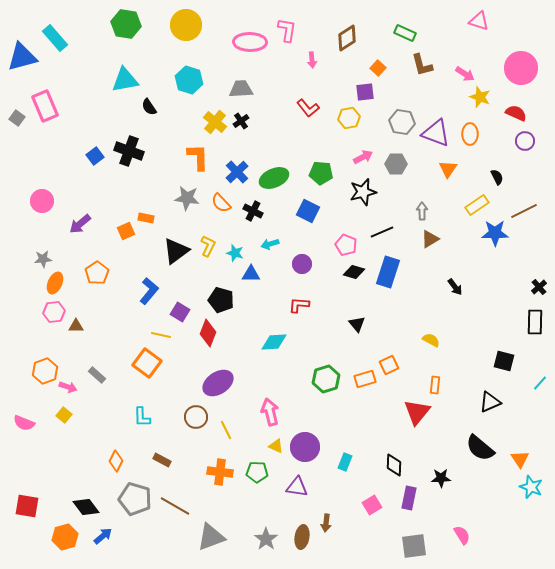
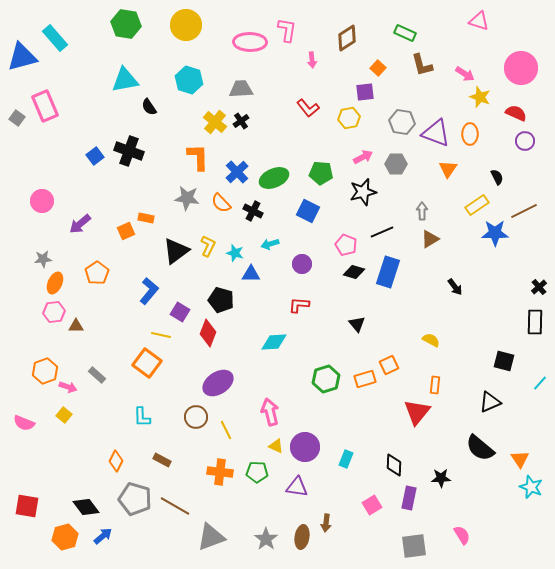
cyan rectangle at (345, 462): moved 1 px right, 3 px up
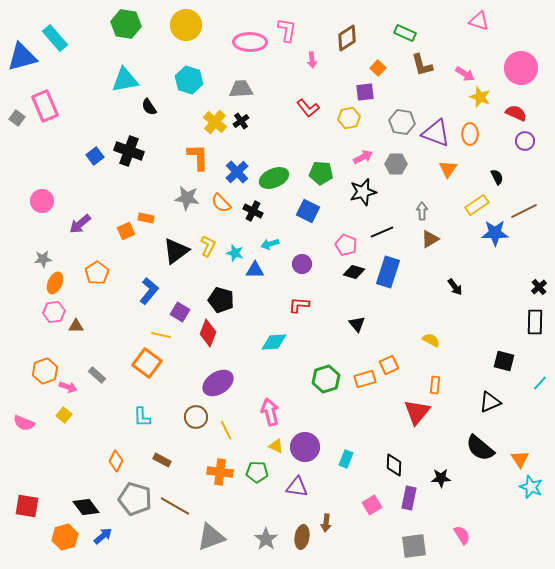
blue triangle at (251, 274): moved 4 px right, 4 px up
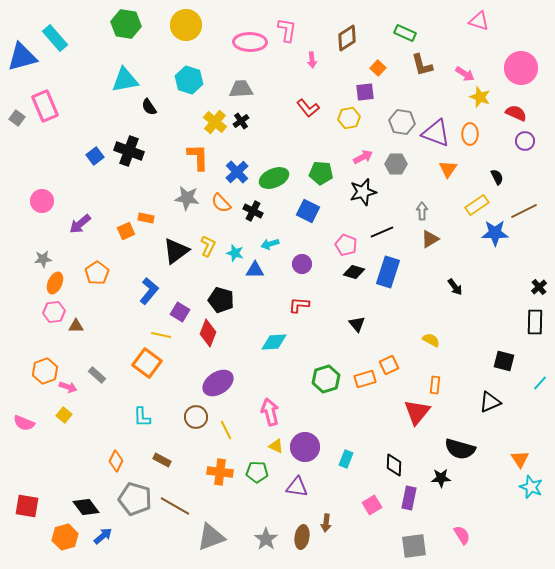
black semicircle at (480, 448): moved 20 px left, 1 px down; rotated 24 degrees counterclockwise
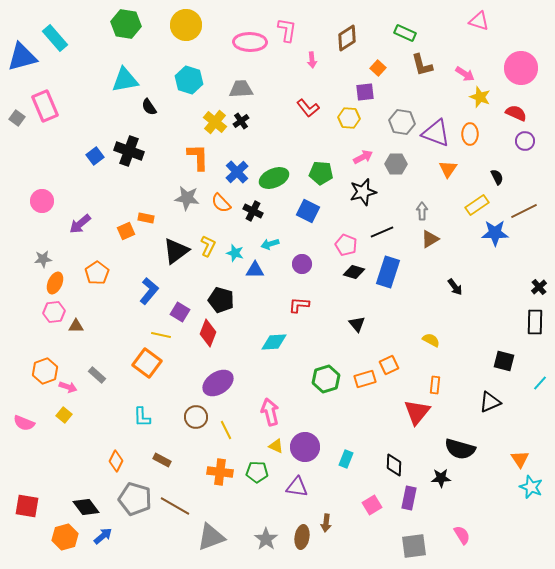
yellow hexagon at (349, 118): rotated 15 degrees clockwise
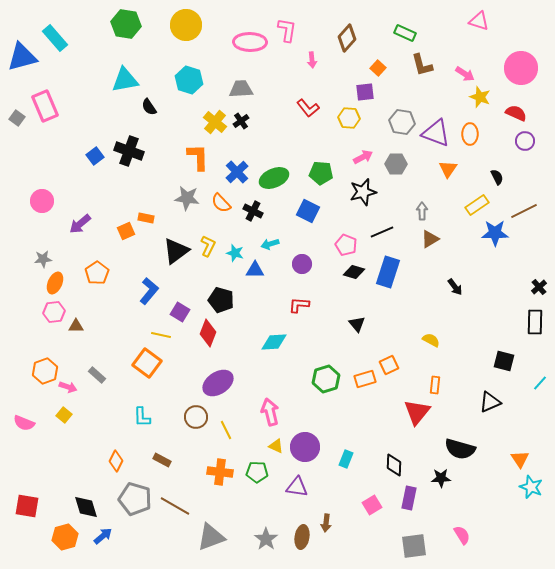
brown diamond at (347, 38): rotated 16 degrees counterclockwise
black diamond at (86, 507): rotated 20 degrees clockwise
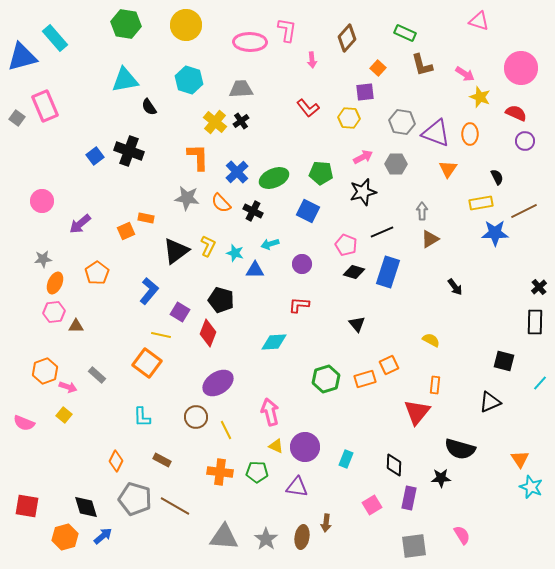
yellow rectangle at (477, 205): moved 4 px right, 2 px up; rotated 25 degrees clockwise
gray triangle at (211, 537): moved 13 px right; rotated 24 degrees clockwise
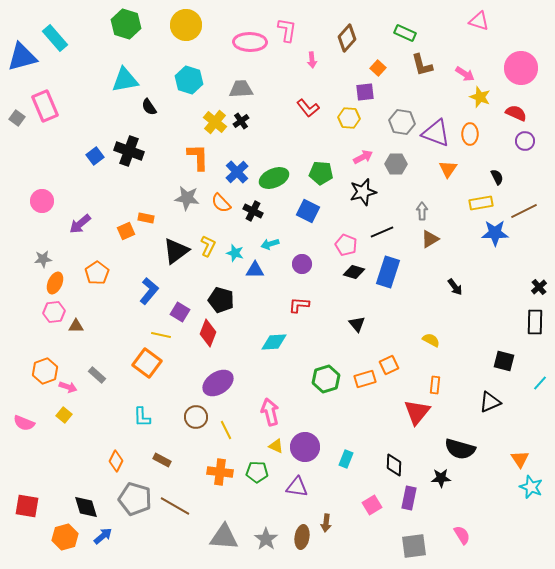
green hexagon at (126, 24): rotated 8 degrees clockwise
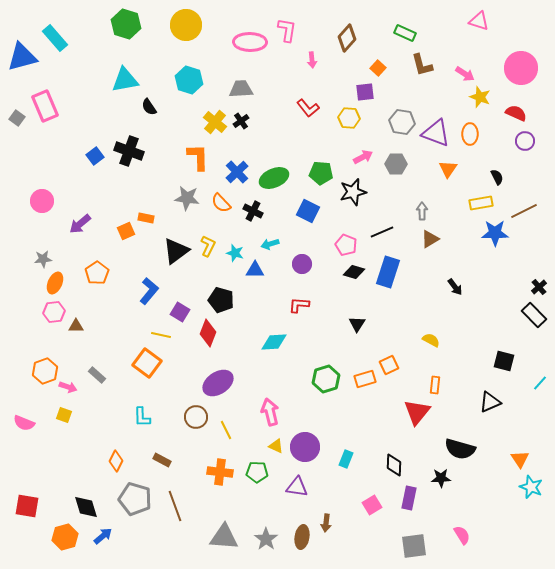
black star at (363, 192): moved 10 px left
black rectangle at (535, 322): moved 1 px left, 7 px up; rotated 45 degrees counterclockwise
black triangle at (357, 324): rotated 12 degrees clockwise
yellow square at (64, 415): rotated 21 degrees counterclockwise
brown line at (175, 506): rotated 40 degrees clockwise
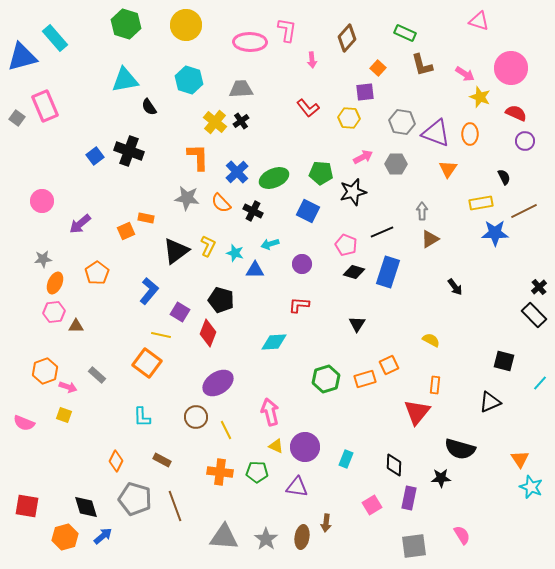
pink circle at (521, 68): moved 10 px left
black semicircle at (497, 177): moved 7 px right
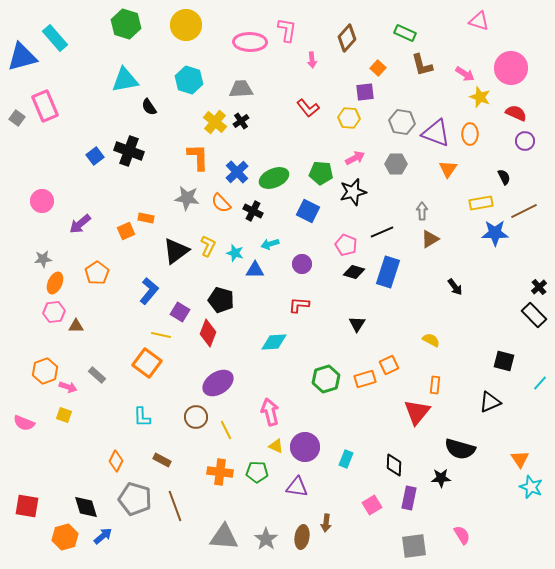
pink arrow at (363, 157): moved 8 px left, 1 px down
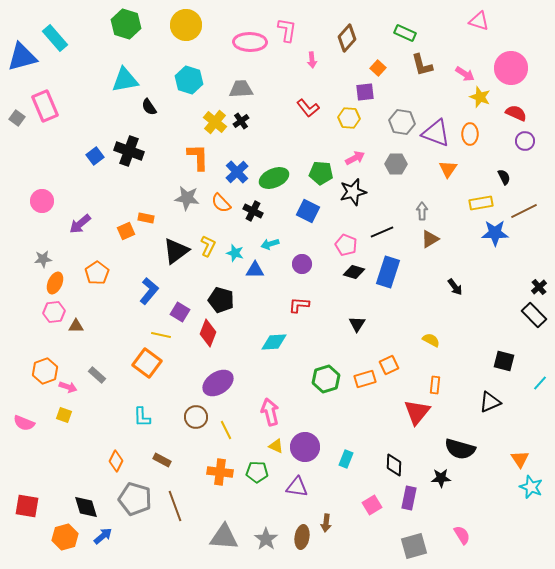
gray square at (414, 546): rotated 8 degrees counterclockwise
